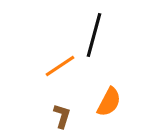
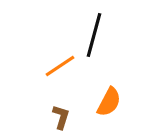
brown L-shape: moved 1 px left, 1 px down
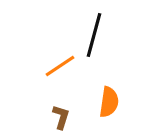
orange semicircle: rotated 20 degrees counterclockwise
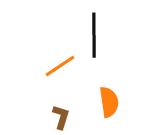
black line: rotated 15 degrees counterclockwise
orange semicircle: rotated 16 degrees counterclockwise
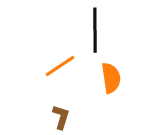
black line: moved 1 px right, 5 px up
orange semicircle: moved 2 px right, 24 px up
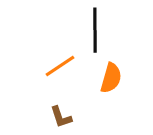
orange semicircle: rotated 24 degrees clockwise
brown L-shape: rotated 145 degrees clockwise
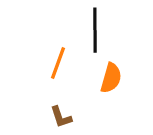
orange line: moved 2 px left, 3 px up; rotated 36 degrees counterclockwise
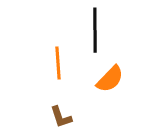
orange line: rotated 24 degrees counterclockwise
orange semicircle: moved 1 px left, 1 px down; rotated 28 degrees clockwise
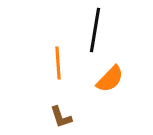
black line: rotated 9 degrees clockwise
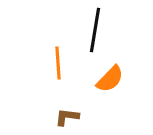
brown L-shape: moved 6 px right; rotated 115 degrees clockwise
